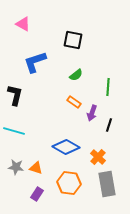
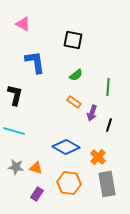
blue L-shape: rotated 100 degrees clockwise
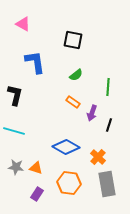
orange rectangle: moved 1 px left
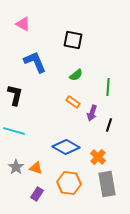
blue L-shape: rotated 15 degrees counterclockwise
gray star: rotated 28 degrees clockwise
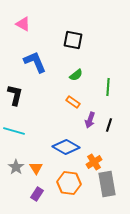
purple arrow: moved 2 px left, 7 px down
orange cross: moved 4 px left, 5 px down; rotated 14 degrees clockwise
orange triangle: rotated 40 degrees clockwise
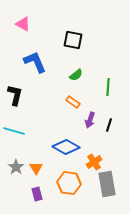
purple rectangle: rotated 48 degrees counterclockwise
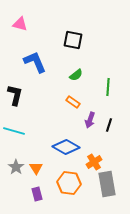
pink triangle: moved 3 px left; rotated 14 degrees counterclockwise
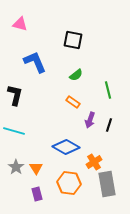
green line: moved 3 px down; rotated 18 degrees counterclockwise
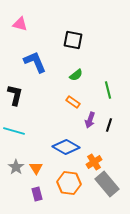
gray rectangle: rotated 30 degrees counterclockwise
